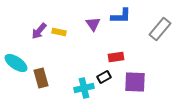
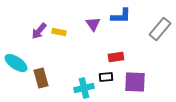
black rectangle: moved 2 px right; rotated 24 degrees clockwise
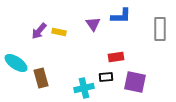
gray rectangle: rotated 40 degrees counterclockwise
purple square: rotated 10 degrees clockwise
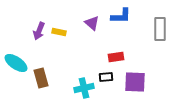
purple triangle: moved 1 px left, 1 px up; rotated 14 degrees counterclockwise
purple arrow: rotated 18 degrees counterclockwise
purple square: rotated 10 degrees counterclockwise
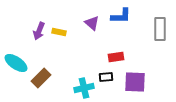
brown rectangle: rotated 60 degrees clockwise
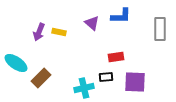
purple arrow: moved 1 px down
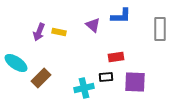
purple triangle: moved 1 px right, 2 px down
